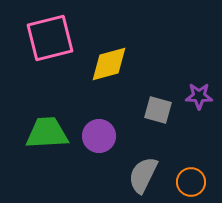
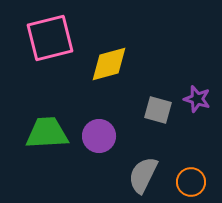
purple star: moved 2 px left, 3 px down; rotated 16 degrees clockwise
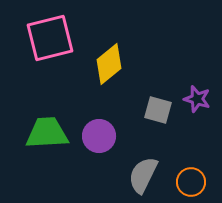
yellow diamond: rotated 24 degrees counterclockwise
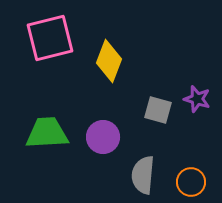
yellow diamond: moved 3 px up; rotated 30 degrees counterclockwise
purple circle: moved 4 px right, 1 px down
gray semicircle: rotated 21 degrees counterclockwise
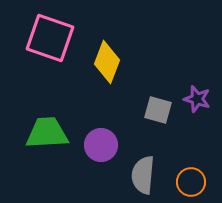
pink square: rotated 33 degrees clockwise
yellow diamond: moved 2 px left, 1 px down
purple circle: moved 2 px left, 8 px down
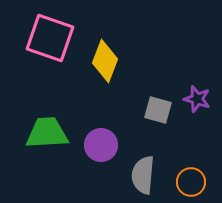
yellow diamond: moved 2 px left, 1 px up
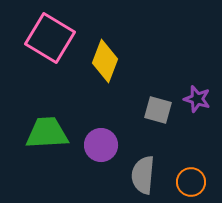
pink square: rotated 12 degrees clockwise
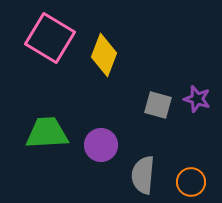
yellow diamond: moved 1 px left, 6 px up
gray square: moved 5 px up
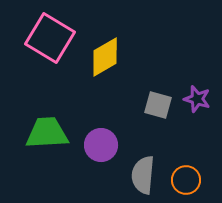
yellow diamond: moved 1 px right, 2 px down; rotated 39 degrees clockwise
orange circle: moved 5 px left, 2 px up
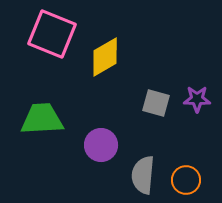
pink square: moved 2 px right, 4 px up; rotated 9 degrees counterclockwise
purple star: rotated 16 degrees counterclockwise
gray square: moved 2 px left, 2 px up
green trapezoid: moved 5 px left, 14 px up
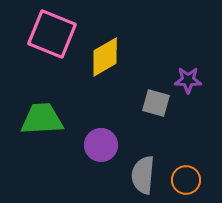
purple star: moved 9 px left, 19 px up
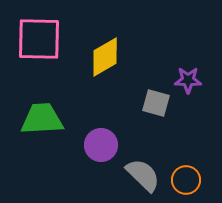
pink square: moved 13 px left, 5 px down; rotated 21 degrees counterclockwise
gray semicircle: rotated 129 degrees clockwise
